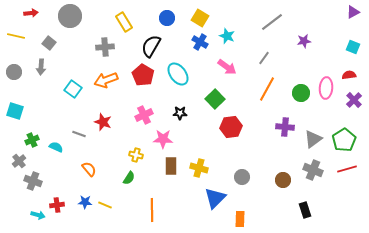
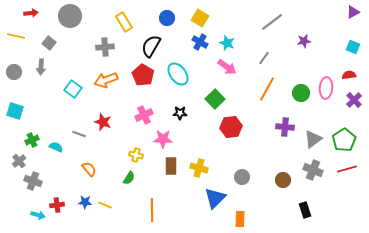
cyan star at (227, 36): moved 7 px down
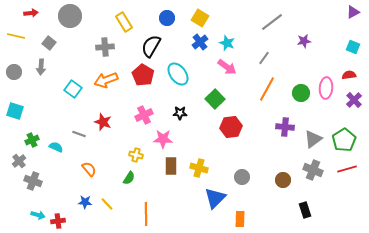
blue cross at (200, 42): rotated 21 degrees clockwise
red cross at (57, 205): moved 1 px right, 16 px down
yellow line at (105, 205): moved 2 px right, 1 px up; rotated 24 degrees clockwise
orange line at (152, 210): moved 6 px left, 4 px down
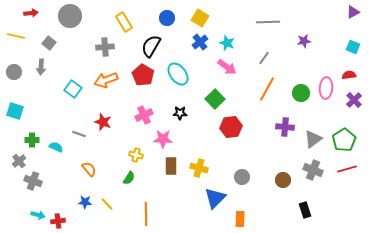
gray line at (272, 22): moved 4 px left; rotated 35 degrees clockwise
green cross at (32, 140): rotated 24 degrees clockwise
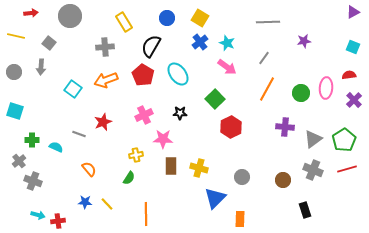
red star at (103, 122): rotated 30 degrees clockwise
red hexagon at (231, 127): rotated 20 degrees counterclockwise
yellow cross at (136, 155): rotated 24 degrees counterclockwise
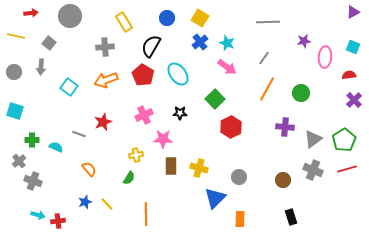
pink ellipse at (326, 88): moved 1 px left, 31 px up
cyan square at (73, 89): moved 4 px left, 2 px up
gray circle at (242, 177): moved 3 px left
blue star at (85, 202): rotated 24 degrees counterclockwise
black rectangle at (305, 210): moved 14 px left, 7 px down
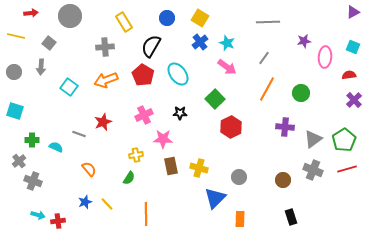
brown rectangle at (171, 166): rotated 12 degrees counterclockwise
